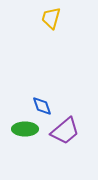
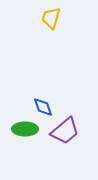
blue diamond: moved 1 px right, 1 px down
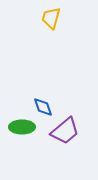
green ellipse: moved 3 px left, 2 px up
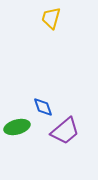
green ellipse: moved 5 px left; rotated 15 degrees counterclockwise
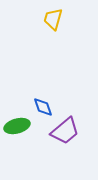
yellow trapezoid: moved 2 px right, 1 px down
green ellipse: moved 1 px up
